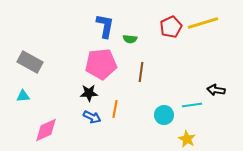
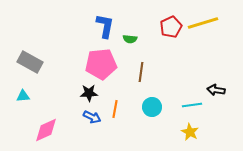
cyan circle: moved 12 px left, 8 px up
yellow star: moved 3 px right, 7 px up
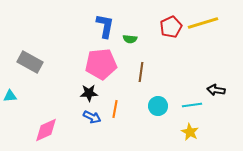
cyan triangle: moved 13 px left
cyan circle: moved 6 px right, 1 px up
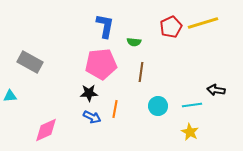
green semicircle: moved 4 px right, 3 px down
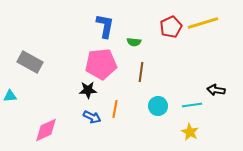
black star: moved 1 px left, 3 px up
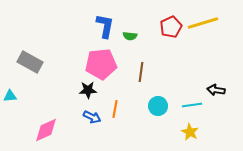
green semicircle: moved 4 px left, 6 px up
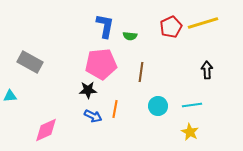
black arrow: moved 9 px left, 20 px up; rotated 78 degrees clockwise
blue arrow: moved 1 px right, 1 px up
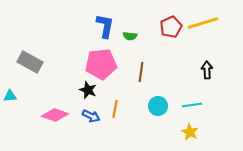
black star: rotated 24 degrees clockwise
blue arrow: moved 2 px left
pink diamond: moved 9 px right, 15 px up; rotated 44 degrees clockwise
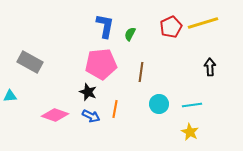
green semicircle: moved 2 px up; rotated 112 degrees clockwise
black arrow: moved 3 px right, 3 px up
black star: moved 2 px down
cyan circle: moved 1 px right, 2 px up
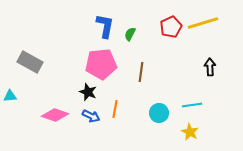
cyan circle: moved 9 px down
